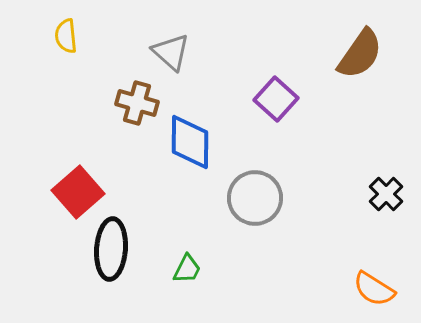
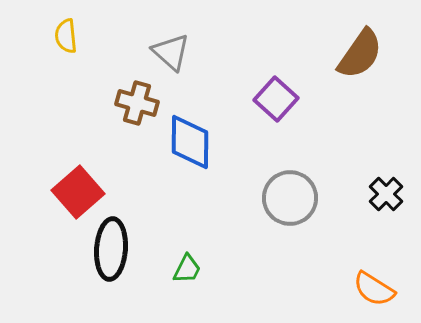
gray circle: moved 35 px right
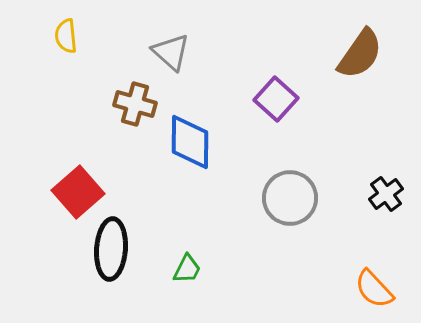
brown cross: moved 2 px left, 1 px down
black cross: rotated 8 degrees clockwise
orange semicircle: rotated 15 degrees clockwise
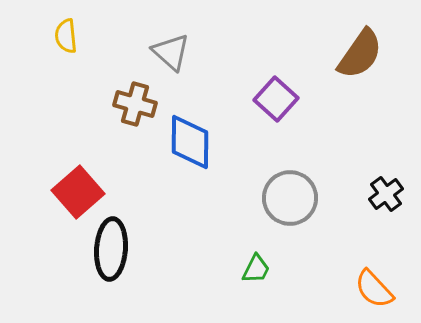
green trapezoid: moved 69 px right
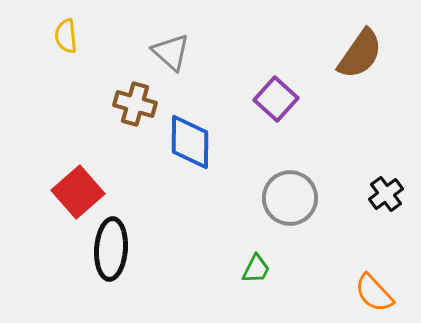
orange semicircle: moved 4 px down
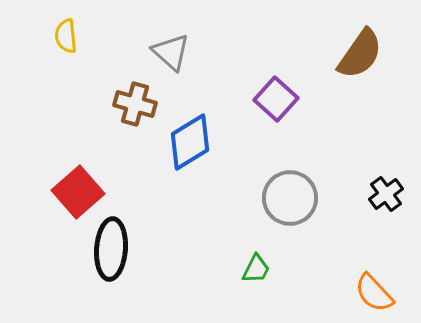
blue diamond: rotated 58 degrees clockwise
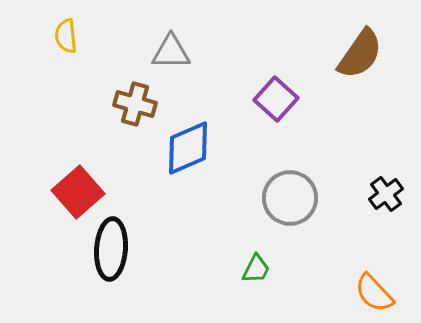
gray triangle: rotated 42 degrees counterclockwise
blue diamond: moved 2 px left, 6 px down; rotated 8 degrees clockwise
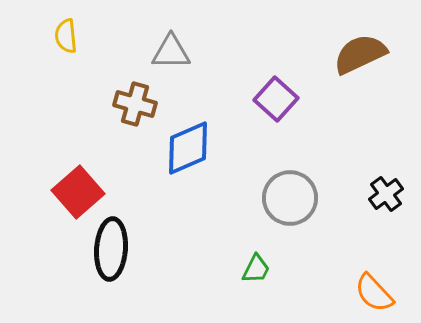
brown semicircle: rotated 150 degrees counterclockwise
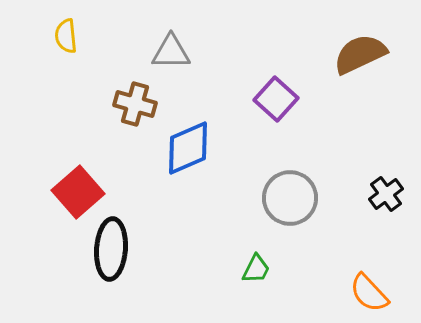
orange semicircle: moved 5 px left
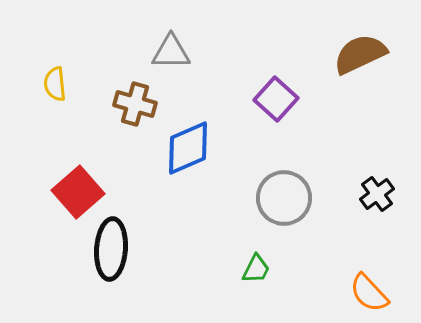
yellow semicircle: moved 11 px left, 48 px down
black cross: moved 9 px left
gray circle: moved 6 px left
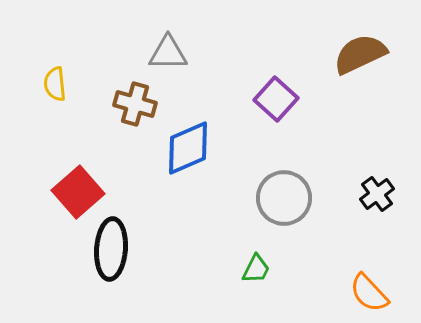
gray triangle: moved 3 px left, 1 px down
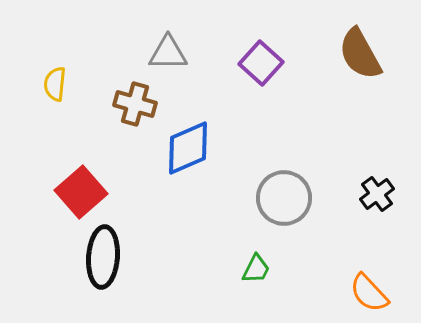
brown semicircle: rotated 94 degrees counterclockwise
yellow semicircle: rotated 12 degrees clockwise
purple square: moved 15 px left, 36 px up
red square: moved 3 px right
black ellipse: moved 8 px left, 8 px down
